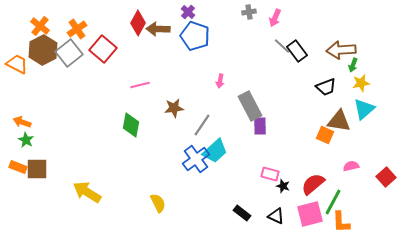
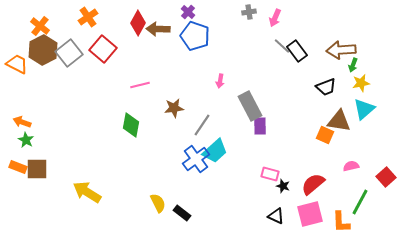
orange cross at (77, 29): moved 11 px right, 12 px up
green line at (333, 202): moved 27 px right
black rectangle at (242, 213): moved 60 px left
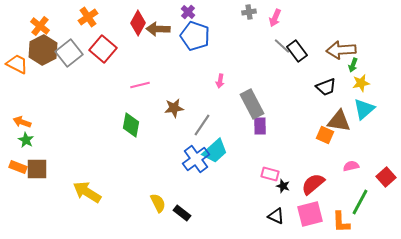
gray rectangle at (250, 106): moved 2 px right, 2 px up
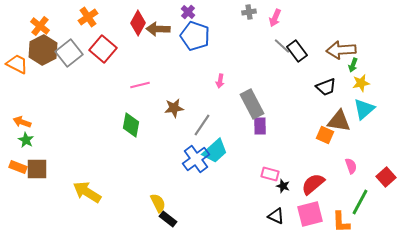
pink semicircle at (351, 166): rotated 84 degrees clockwise
black rectangle at (182, 213): moved 14 px left, 6 px down
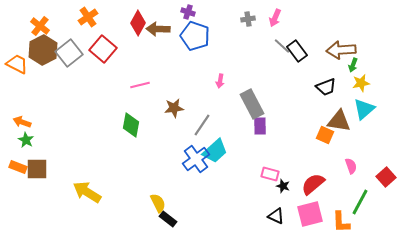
purple cross at (188, 12): rotated 24 degrees counterclockwise
gray cross at (249, 12): moved 1 px left, 7 px down
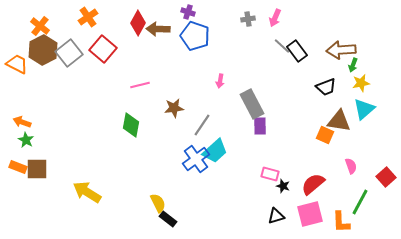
black triangle at (276, 216): rotated 42 degrees counterclockwise
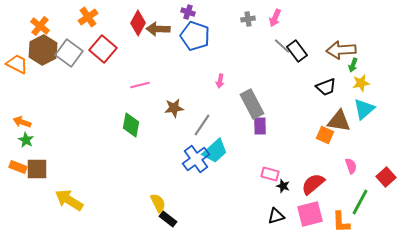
gray square at (69, 53): rotated 16 degrees counterclockwise
yellow arrow at (87, 192): moved 18 px left, 8 px down
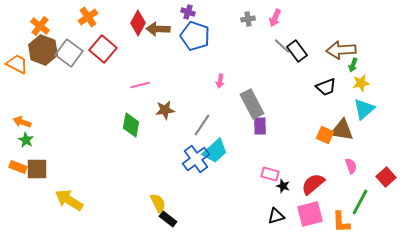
brown hexagon at (43, 50): rotated 12 degrees counterclockwise
brown star at (174, 108): moved 9 px left, 2 px down
brown triangle at (339, 121): moved 3 px right, 9 px down
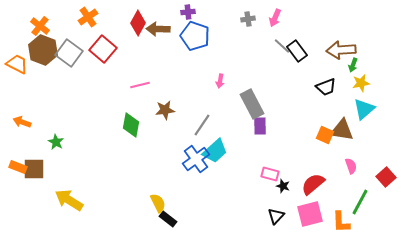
purple cross at (188, 12): rotated 24 degrees counterclockwise
green star at (26, 140): moved 30 px right, 2 px down
brown square at (37, 169): moved 3 px left
black triangle at (276, 216): rotated 30 degrees counterclockwise
